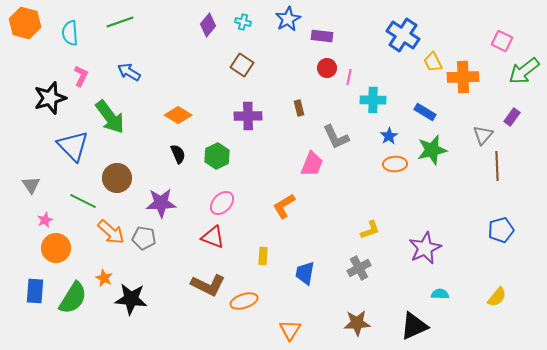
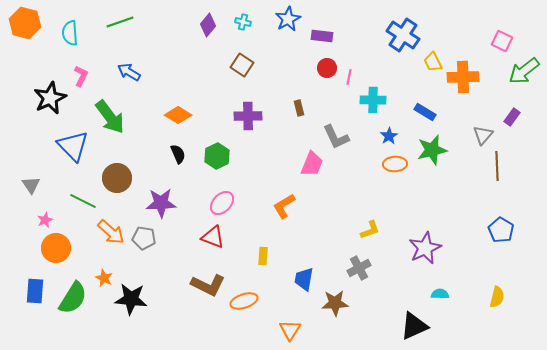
black star at (50, 98): rotated 8 degrees counterclockwise
blue pentagon at (501, 230): rotated 25 degrees counterclockwise
blue trapezoid at (305, 273): moved 1 px left, 6 px down
yellow semicircle at (497, 297): rotated 25 degrees counterclockwise
brown star at (357, 323): moved 22 px left, 20 px up
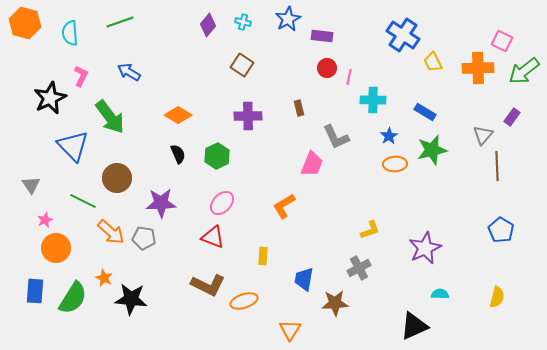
orange cross at (463, 77): moved 15 px right, 9 px up
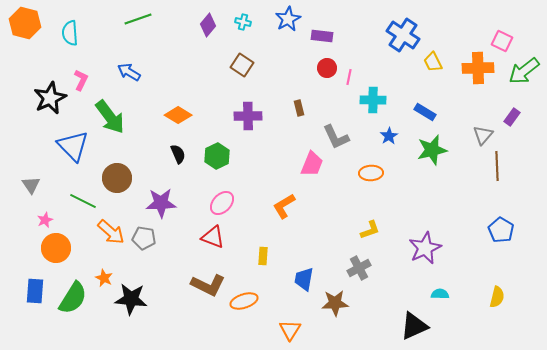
green line at (120, 22): moved 18 px right, 3 px up
pink L-shape at (81, 76): moved 4 px down
orange ellipse at (395, 164): moved 24 px left, 9 px down
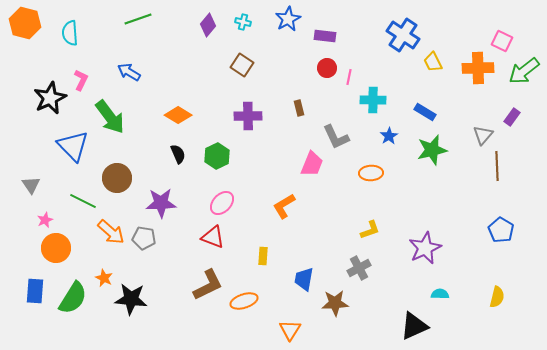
purple rectangle at (322, 36): moved 3 px right
brown L-shape at (208, 285): rotated 52 degrees counterclockwise
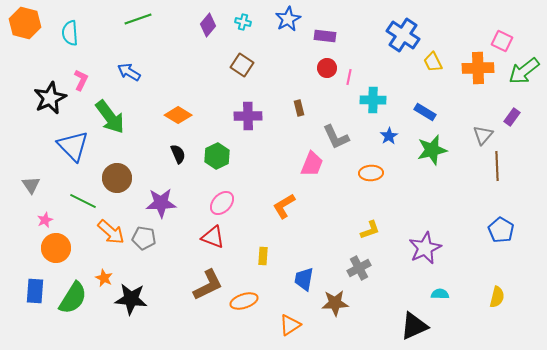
orange triangle at (290, 330): moved 5 px up; rotated 25 degrees clockwise
